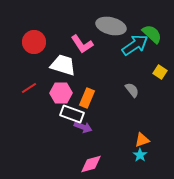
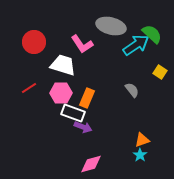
cyan arrow: moved 1 px right
white rectangle: moved 1 px right, 1 px up
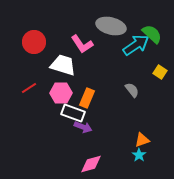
cyan star: moved 1 px left
